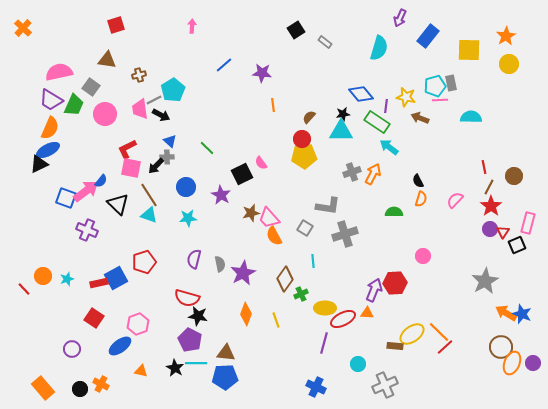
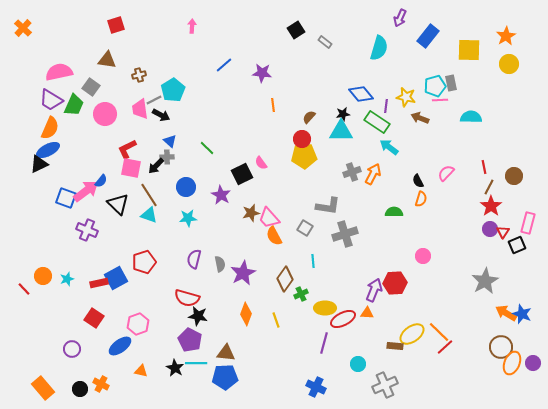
pink semicircle at (455, 200): moved 9 px left, 27 px up
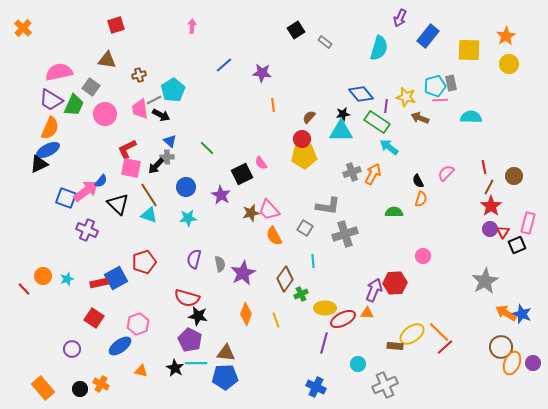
pink trapezoid at (269, 218): moved 8 px up
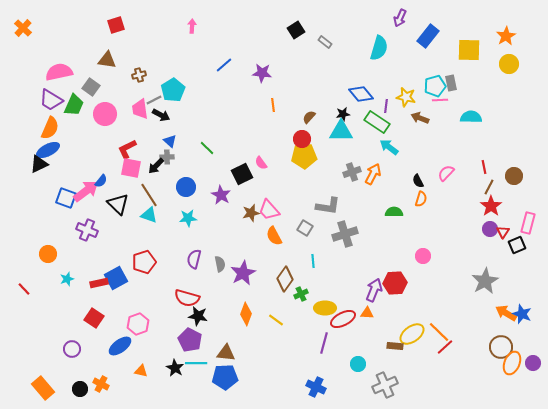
orange circle at (43, 276): moved 5 px right, 22 px up
yellow line at (276, 320): rotated 35 degrees counterclockwise
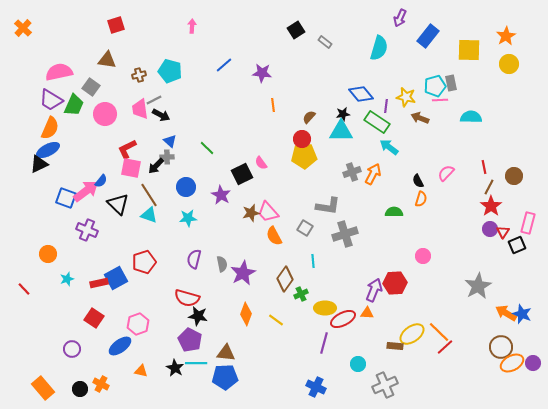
cyan pentagon at (173, 90): moved 3 px left, 19 px up; rotated 25 degrees counterclockwise
pink trapezoid at (269, 210): moved 1 px left, 2 px down
gray semicircle at (220, 264): moved 2 px right
gray star at (485, 281): moved 7 px left, 5 px down
orange ellipse at (512, 363): rotated 40 degrees clockwise
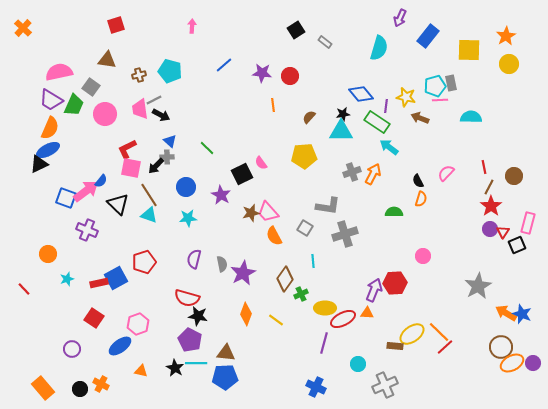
red circle at (302, 139): moved 12 px left, 63 px up
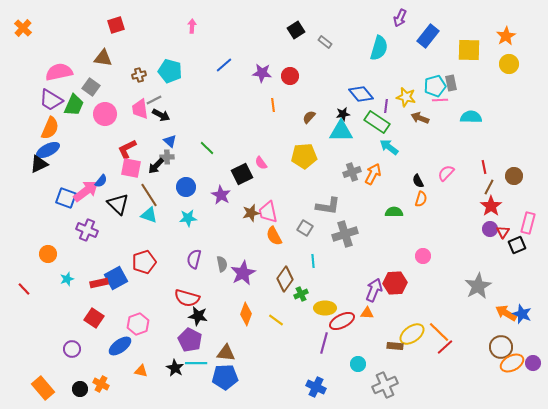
brown triangle at (107, 60): moved 4 px left, 2 px up
pink trapezoid at (268, 212): rotated 30 degrees clockwise
red ellipse at (343, 319): moved 1 px left, 2 px down
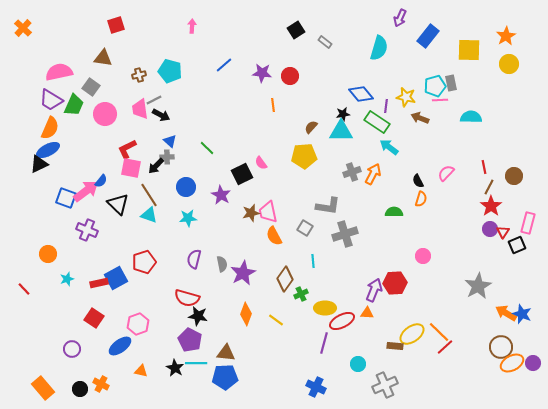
brown semicircle at (309, 117): moved 2 px right, 10 px down
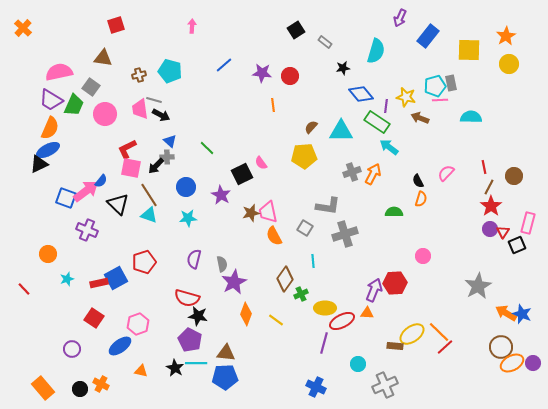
cyan semicircle at (379, 48): moved 3 px left, 3 px down
gray line at (154, 100): rotated 42 degrees clockwise
black star at (343, 114): moved 46 px up
purple star at (243, 273): moved 9 px left, 9 px down
